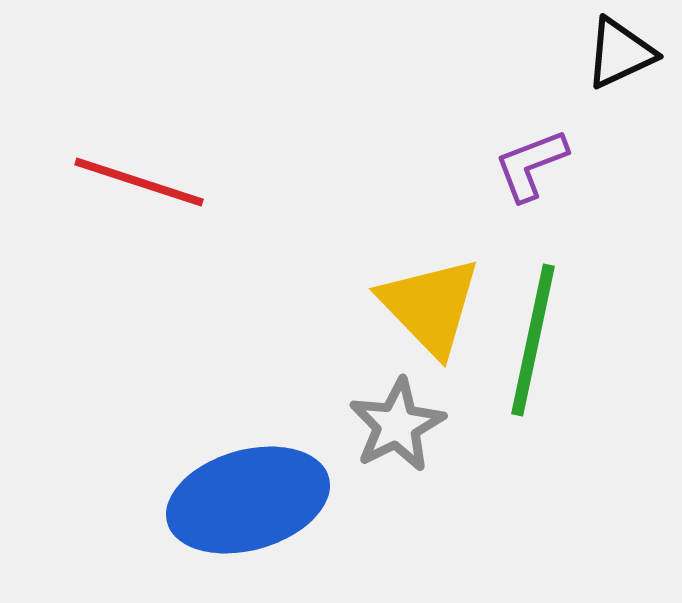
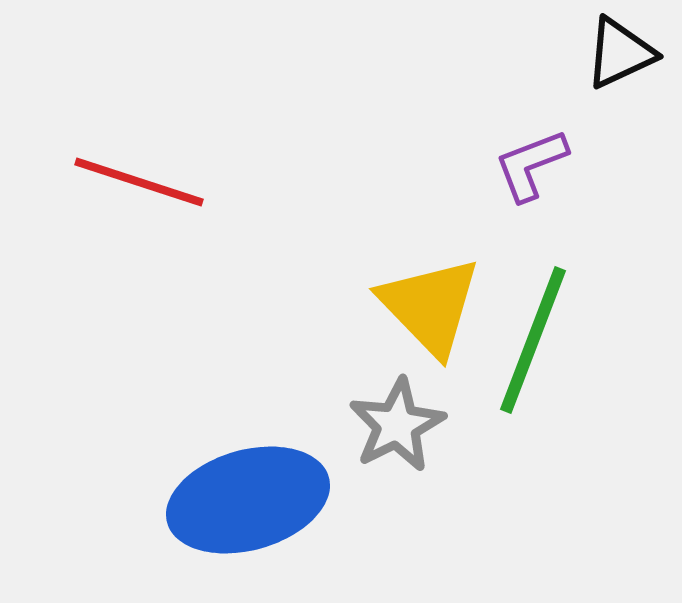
green line: rotated 9 degrees clockwise
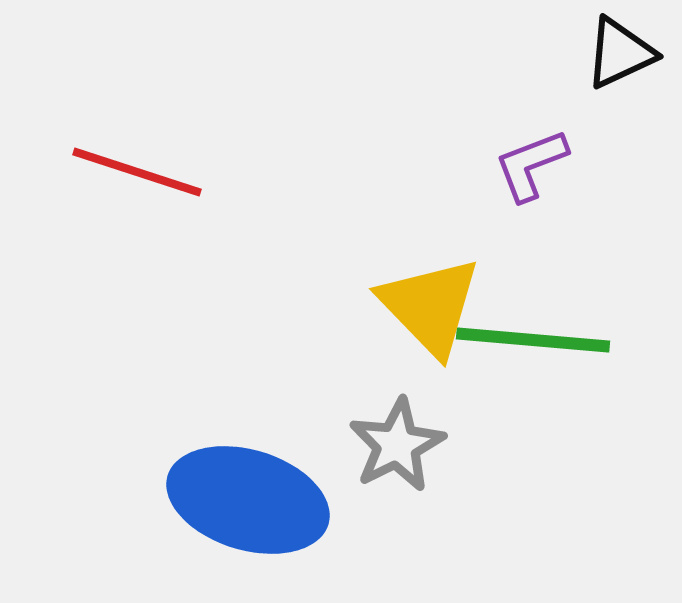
red line: moved 2 px left, 10 px up
green line: rotated 74 degrees clockwise
gray star: moved 20 px down
blue ellipse: rotated 33 degrees clockwise
